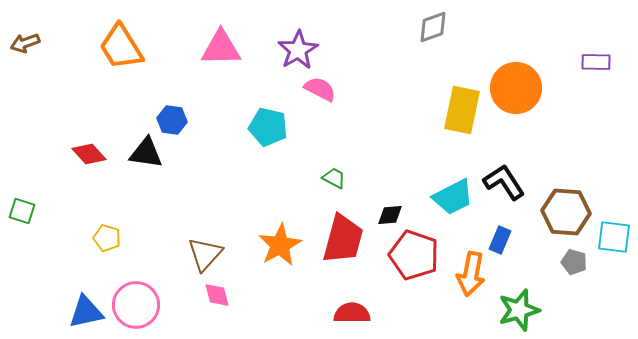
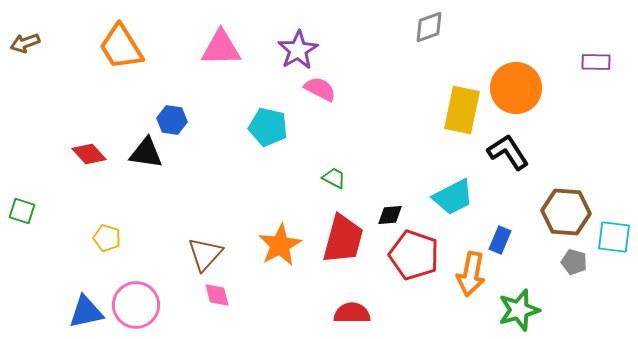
gray diamond: moved 4 px left
black L-shape: moved 4 px right, 30 px up
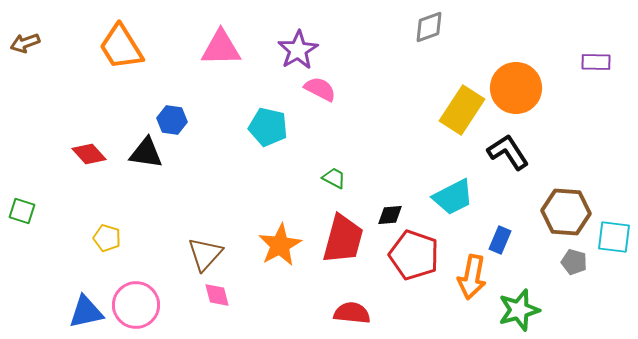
yellow rectangle: rotated 21 degrees clockwise
orange arrow: moved 1 px right, 3 px down
red semicircle: rotated 6 degrees clockwise
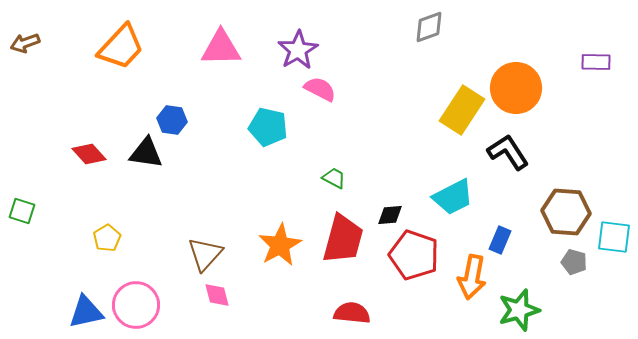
orange trapezoid: rotated 105 degrees counterclockwise
yellow pentagon: rotated 24 degrees clockwise
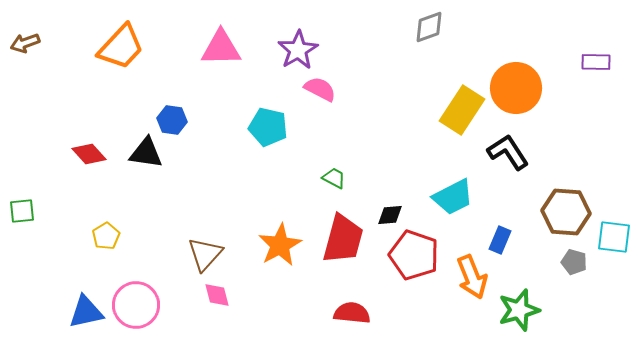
green square: rotated 24 degrees counterclockwise
yellow pentagon: moved 1 px left, 2 px up
orange arrow: rotated 33 degrees counterclockwise
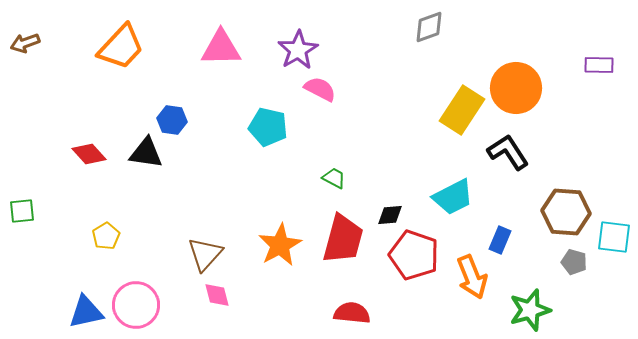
purple rectangle: moved 3 px right, 3 px down
green star: moved 11 px right
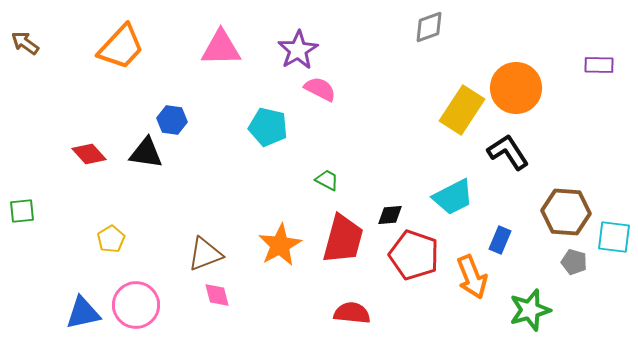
brown arrow: rotated 56 degrees clockwise
green trapezoid: moved 7 px left, 2 px down
yellow pentagon: moved 5 px right, 3 px down
brown triangle: rotated 27 degrees clockwise
blue triangle: moved 3 px left, 1 px down
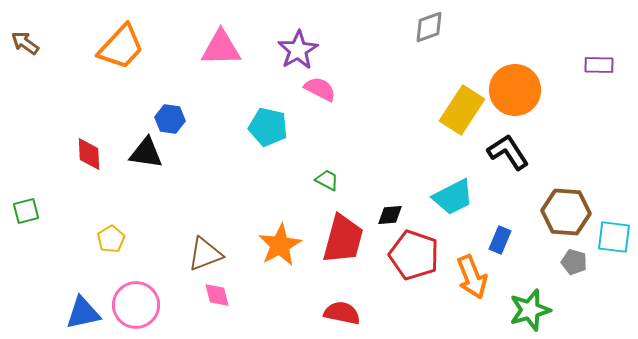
orange circle: moved 1 px left, 2 px down
blue hexagon: moved 2 px left, 1 px up
red diamond: rotated 40 degrees clockwise
green square: moved 4 px right; rotated 8 degrees counterclockwise
red semicircle: moved 10 px left; rotated 6 degrees clockwise
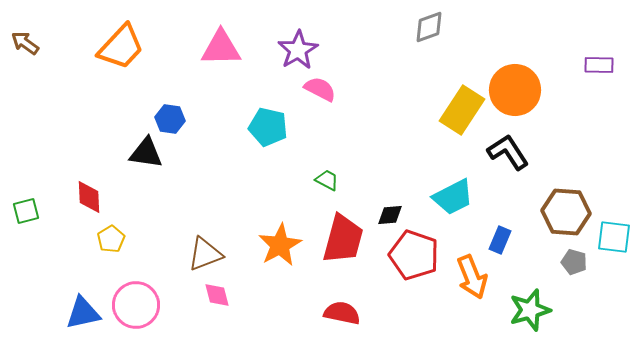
red diamond: moved 43 px down
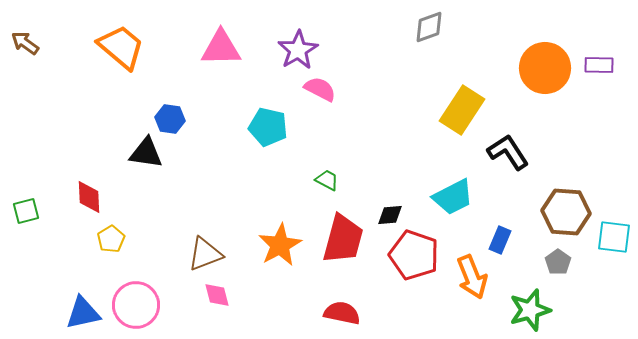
orange trapezoid: rotated 93 degrees counterclockwise
orange circle: moved 30 px right, 22 px up
gray pentagon: moved 16 px left; rotated 20 degrees clockwise
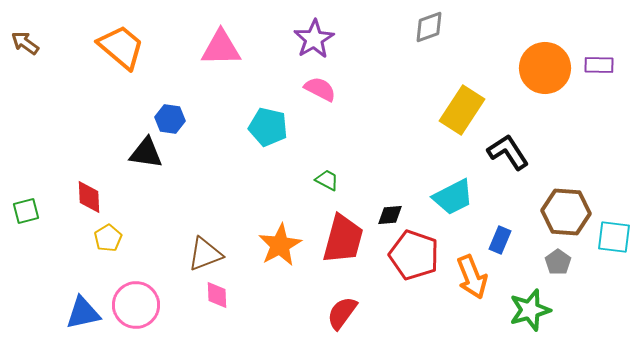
purple star: moved 16 px right, 11 px up
yellow pentagon: moved 3 px left, 1 px up
pink diamond: rotated 12 degrees clockwise
red semicircle: rotated 66 degrees counterclockwise
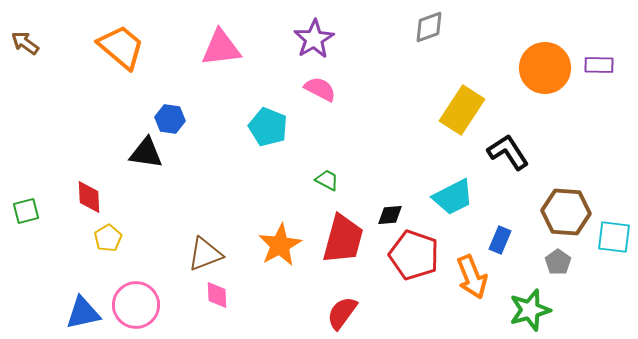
pink triangle: rotated 6 degrees counterclockwise
cyan pentagon: rotated 9 degrees clockwise
